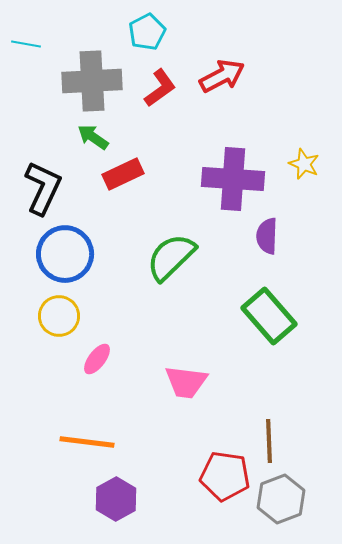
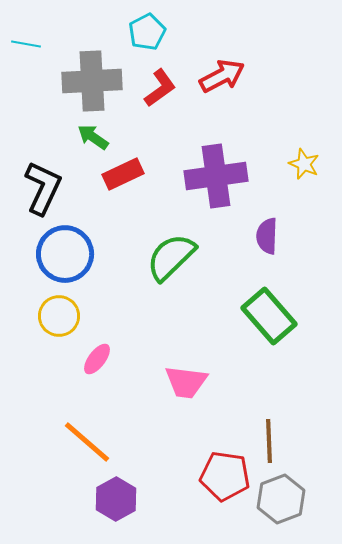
purple cross: moved 17 px left, 3 px up; rotated 12 degrees counterclockwise
orange line: rotated 34 degrees clockwise
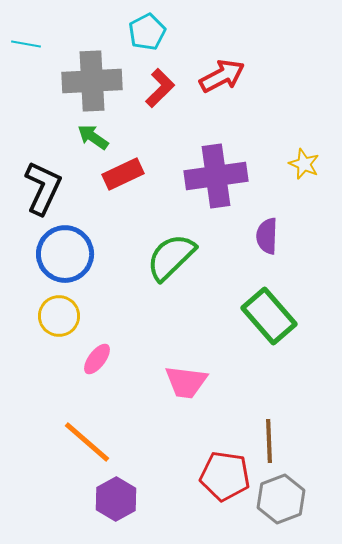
red L-shape: rotated 9 degrees counterclockwise
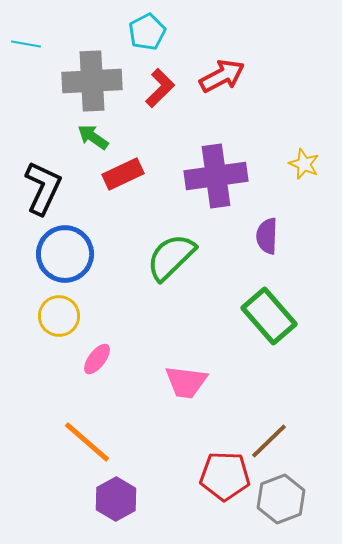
brown line: rotated 48 degrees clockwise
red pentagon: rotated 6 degrees counterclockwise
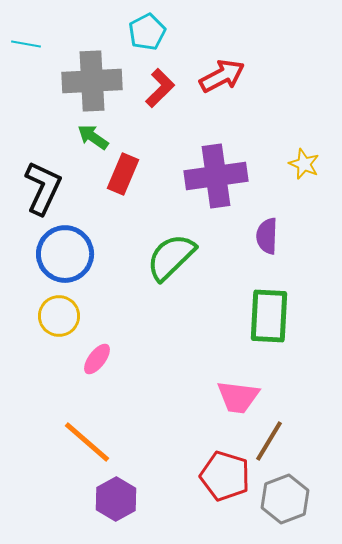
red rectangle: rotated 42 degrees counterclockwise
green rectangle: rotated 44 degrees clockwise
pink trapezoid: moved 52 px right, 15 px down
brown line: rotated 15 degrees counterclockwise
red pentagon: rotated 15 degrees clockwise
gray hexagon: moved 4 px right
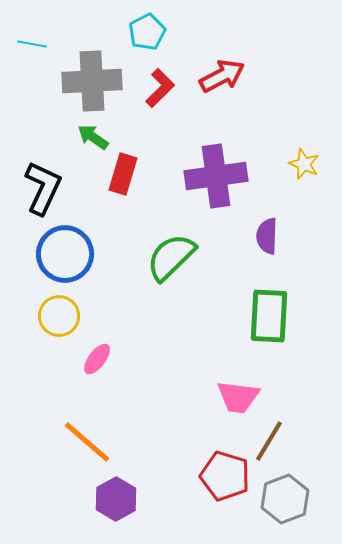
cyan line: moved 6 px right
red rectangle: rotated 6 degrees counterclockwise
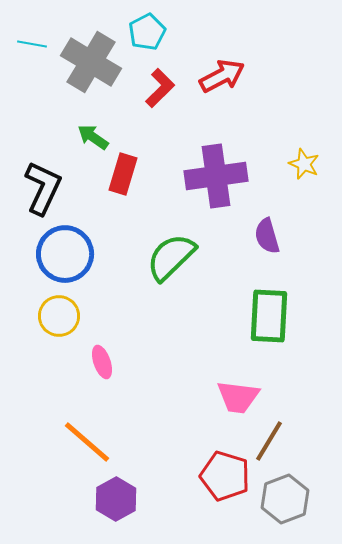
gray cross: moved 1 px left, 19 px up; rotated 34 degrees clockwise
purple semicircle: rotated 18 degrees counterclockwise
pink ellipse: moved 5 px right, 3 px down; rotated 56 degrees counterclockwise
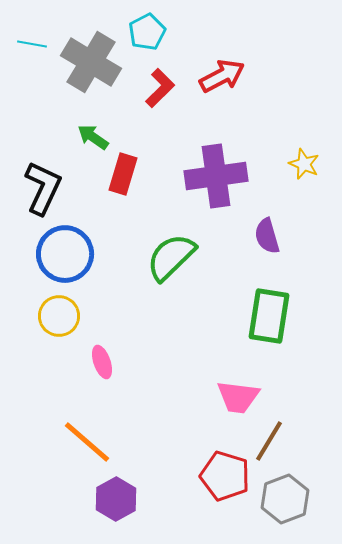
green rectangle: rotated 6 degrees clockwise
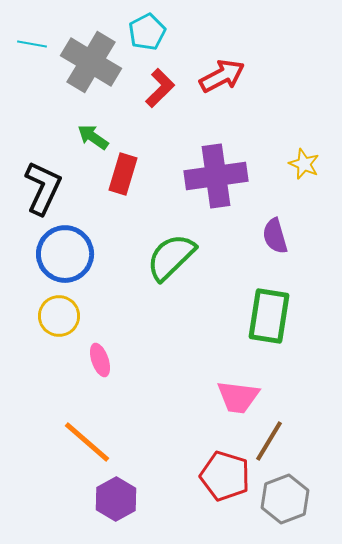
purple semicircle: moved 8 px right
pink ellipse: moved 2 px left, 2 px up
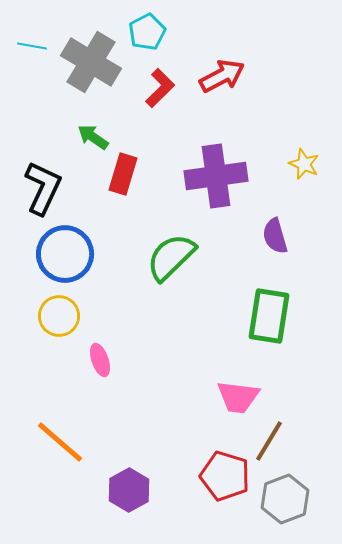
cyan line: moved 2 px down
orange line: moved 27 px left
purple hexagon: moved 13 px right, 9 px up
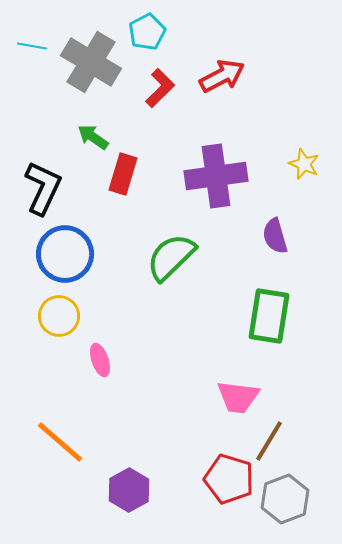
red pentagon: moved 4 px right, 3 px down
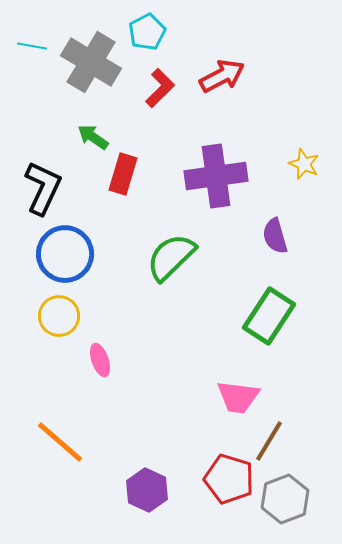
green rectangle: rotated 24 degrees clockwise
purple hexagon: moved 18 px right; rotated 6 degrees counterclockwise
